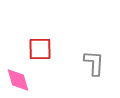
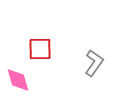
gray L-shape: rotated 32 degrees clockwise
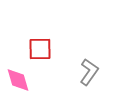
gray L-shape: moved 5 px left, 9 px down
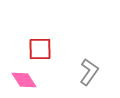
pink diamond: moved 6 px right; rotated 16 degrees counterclockwise
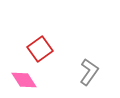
red square: rotated 35 degrees counterclockwise
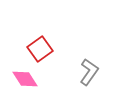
pink diamond: moved 1 px right, 1 px up
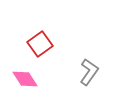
red square: moved 5 px up
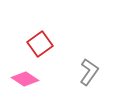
pink diamond: rotated 24 degrees counterclockwise
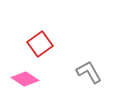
gray L-shape: rotated 64 degrees counterclockwise
